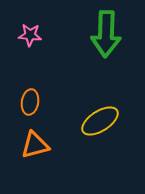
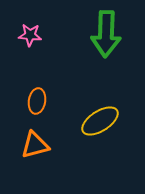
orange ellipse: moved 7 px right, 1 px up
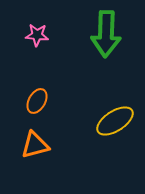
pink star: moved 7 px right
orange ellipse: rotated 20 degrees clockwise
yellow ellipse: moved 15 px right
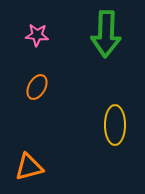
orange ellipse: moved 14 px up
yellow ellipse: moved 4 px down; rotated 57 degrees counterclockwise
orange triangle: moved 6 px left, 22 px down
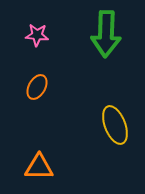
yellow ellipse: rotated 21 degrees counterclockwise
orange triangle: moved 10 px right; rotated 16 degrees clockwise
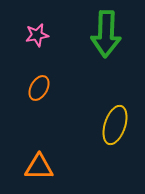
pink star: rotated 15 degrees counterclockwise
orange ellipse: moved 2 px right, 1 px down
yellow ellipse: rotated 39 degrees clockwise
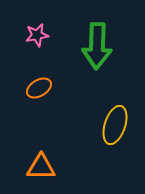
green arrow: moved 9 px left, 12 px down
orange ellipse: rotated 30 degrees clockwise
orange triangle: moved 2 px right
